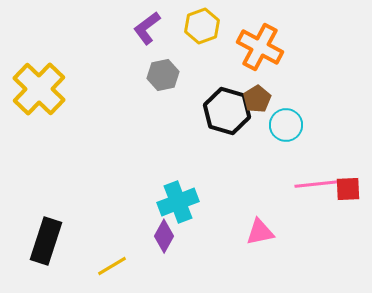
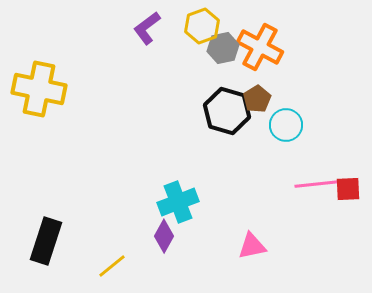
gray hexagon: moved 60 px right, 27 px up
yellow cross: rotated 32 degrees counterclockwise
pink triangle: moved 8 px left, 14 px down
yellow line: rotated 8 degrees counterclockwise
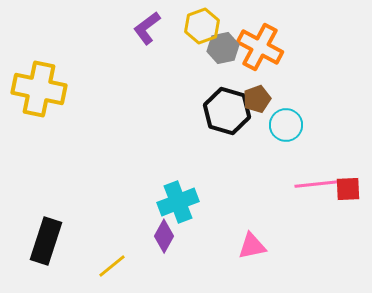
brown pentagon: rotated 12 degrees clockwise
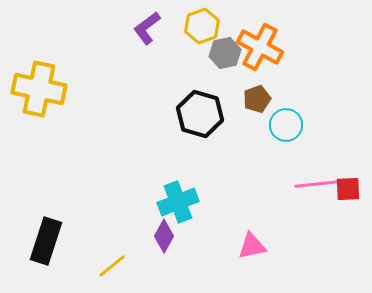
gray hexagon: moved 2 px right, 5 px down
black hexagon: moved 27 px left, 3 px down
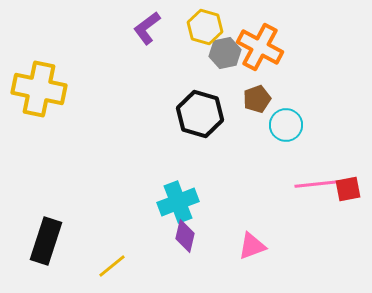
yellow hexagon: moved 3 px right, 1 px down; rotated 24 degrees counterclockwise
red square: rotated 8 degrees counterclockwise
purple diamond: moved 21 px right; rotated 16 degrees counterclockwise
pink triangle: rotated 8 degrees counterclockwise
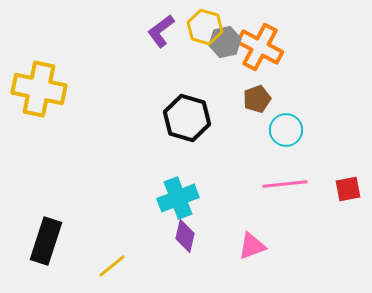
purple L-shape: moved 14 px right, 3 px down
gray hexagon: moved 11 px up
black hexagon: moved 13 px left, 4 px down
cyan circle: moved 5 px down
pink line: moved 32 px left
cyan cross: moved 4 px up
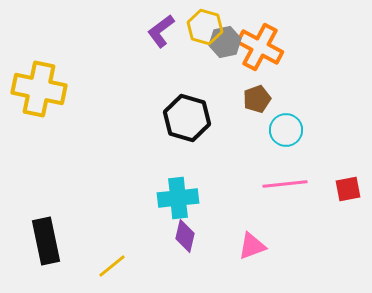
cyan cross: rotated 15 degrees clockwise
black rectangle: rotated 30 degrees counterclockwise
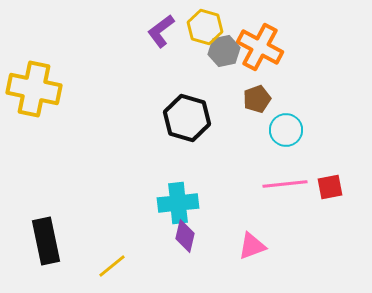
gray hexagon: moved 1 px left, 9 px down
yellow cross: moved 5 px left
red square: moved 18 px left, 2 px up
cyan cross: moved 5 px down
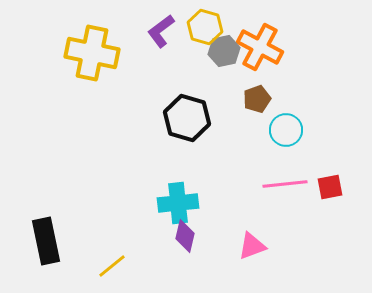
yellow cross: moved 58 px right, 36 px up
